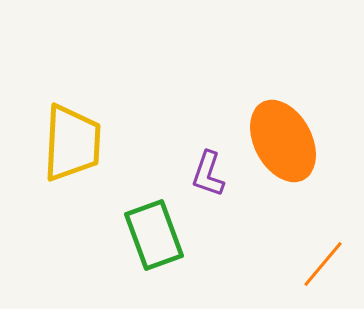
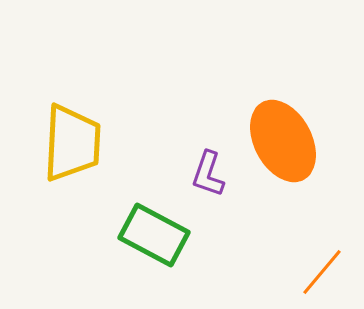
green rectangle: rotated 42 degrees counterclockwise
orange line: moved 1 px left, 8 px down
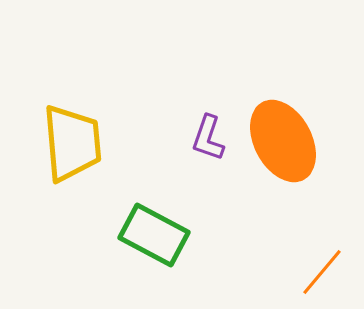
yellow trapezoid: rotated 8 degrees counterclockwise
purple L-shape: moved 36 px up
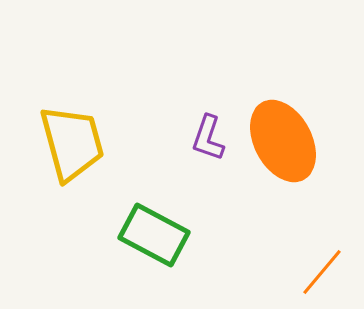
yellow trapezoid: rotated 10 degrees counterclockwise
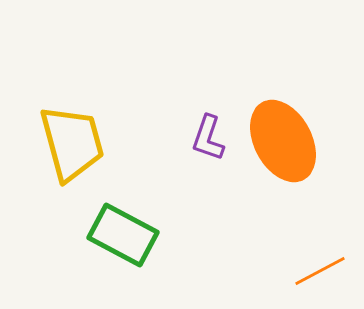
green rectangle: moved 31 px left
orange line: moved 2 px left, 1 px up; rotated 22 degrees clockwise
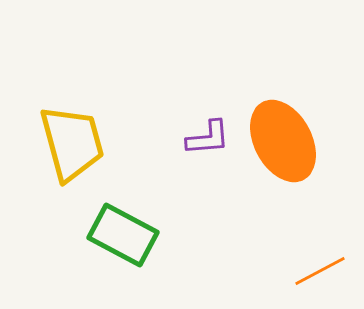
purple L-shape: rotated 114 degrees counterclockwise
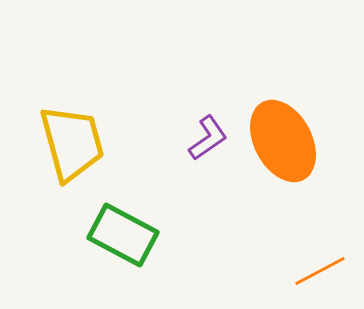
purple L-shape: rotated 30 degrees counterclockwise
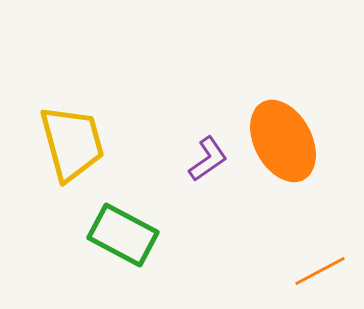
purple L-shape: moved 21 px down
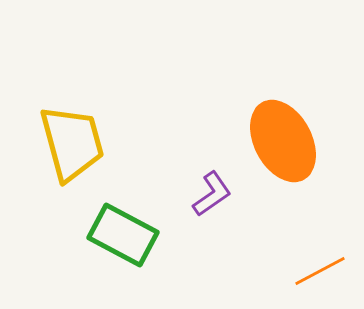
purple L-shape: moved 4 px right, 35 px down
